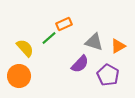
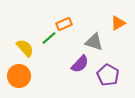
orange triangle: moved 23 px up
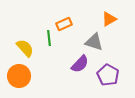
orange triangle: moved 9 px left, 4 px up
green line: rotated 56 degrees counterclockwise
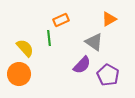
orange rectangle: moved 3 px left, 4 px up
gray triangle: rotated 18 degrees clockwise
purple semicircle: moved 2 px right, 1 px down
orange circle: moved 2 px up
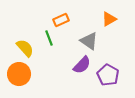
green line: rotated 14 degrees counterclockwise
gray triangle: moved 5 px left, 1 px up
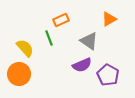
purple semicircle: rotated 24 degrees clockwise
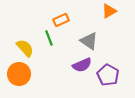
orange triangle: moved 8 px up
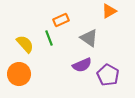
gray triangle: moved 3 px up
yellow semicircle: moved 4 px up
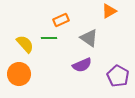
green line: rotated 70 degrees counterclockwise
purple pentagon: moved 10 px right, 1 px down
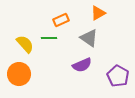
orange triangle: moved 11 px left, 2 px down
